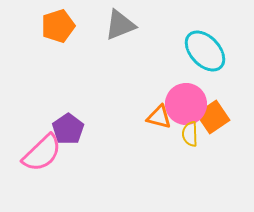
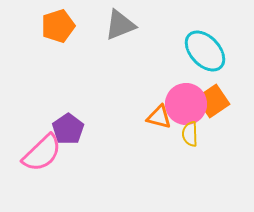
orange square: moved 16 px up
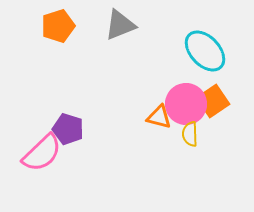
purple pentagon: rotated 20 degrees counterclockwise
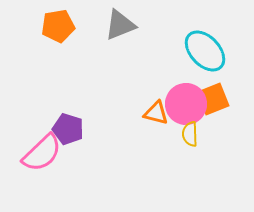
orange pentagon: rotated 8 degrees clockwise
orange square: moved 2 px up; rotated 12 degrees clockwise
orange triangle: moved 3 px left, 4 px up
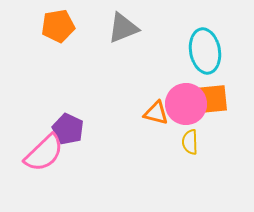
gray triangle: moved 3 px right, 3 px down
cyan ellipse: rotated 33 degrees clockwise
orange square: rotated 16 degrees clockwise
purple pentagon: rotated 8 degrees clockwise
yellow semicircle: moved 8 px down
pink semicircle: moved 2 px right
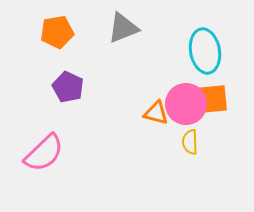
orange pentagon: moved 1 px left, 6 px down
purple pentagon: moved 42 px up
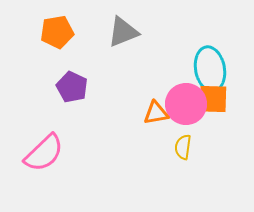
gray triangle: moved 4 px down
cyan ellipse: moved 5 px right, 18 px down
purple pentagon: moved 4 px right
orange square: rotated 8 degrees clockwise
orange triangle: rotated 24 degrees counterclockwise
yellow semicircle: moved 7 px left, 5 px down; rotated 10 degrees clockwise
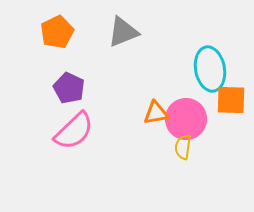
orange pentagon: rotated 16 degrees counterclockwise
purple pentagon: moved 3 px left, 1 px down
orange square: moved 18 px right, 1 px down
pink circle: moved 15 px down
pink semicircle: moved 30 px right, 22 px up
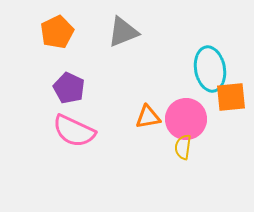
orange square: moved 3 px up; rotated 8 degrees counterclockwise
orange triangle: moved 8 px left, 4 px down
pink semicircle: rotated 69 degrees clockwise
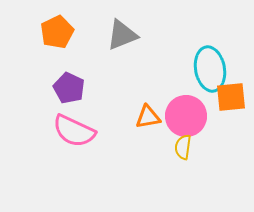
gray triangle: moved 1 px left, 3 px down
pink circle: moved 3 px up
